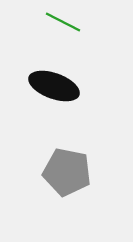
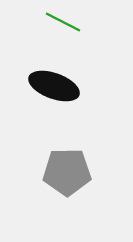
gray pentagon: rotated 12 degrees counterclockwise
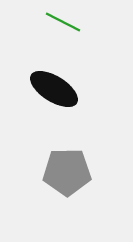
black ellipse: moved 3 px down; rotated 12 degrees clockwise
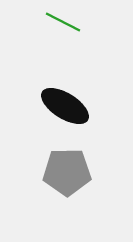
black ellipse: moved 11 px right, 17 px down
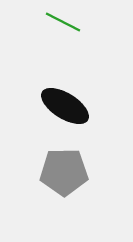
gray pentagon: moved 3 px left
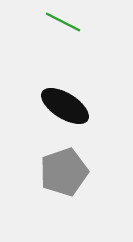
gray pentagon: rotated 18 degrees counterclockwise
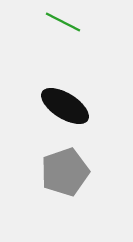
gray pentagon: moved 1 px right
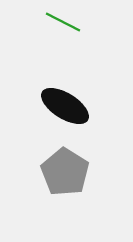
gray pentagon: rotated 21 degrees counterclockwise
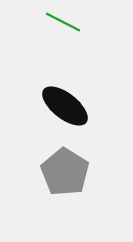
black ellipse: rotated 6 degrees clockwise
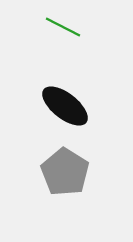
green line: moved 5 px down
